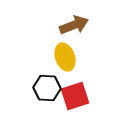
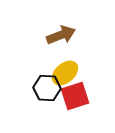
brown arrow: moved 13 px left, 10 px down
yellow ellipse: moved 16 px down; rotated 68 degrees clockwise
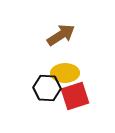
brown arrow: rotated 12 degrees counterclockwise
yellow ellipse: rotated 40 degrees clockwise
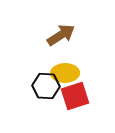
black hexagon: moved 1 px left, 2 px up
